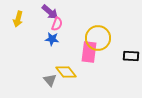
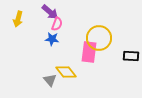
yellow circle: moved 1 px right
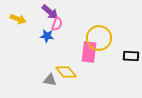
yellow arrow: rotated 84 degrees counterclockwise
blue star: moved 5 px left, 3 px up
gray triangle: rotated 40 degrees counterclockwise
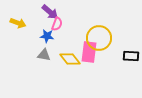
yellow arrow: moved 4 px down
yellow diamond: moved 4 px right, 13 px up
gray triangle: moved 6 px left, 25 px up
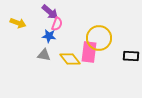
blue star: moved 2 px right
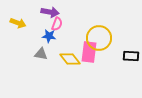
purple arrow: rotated 30 degrees counterclockwise
gray triangle: moved 3 px left, 1 px up
